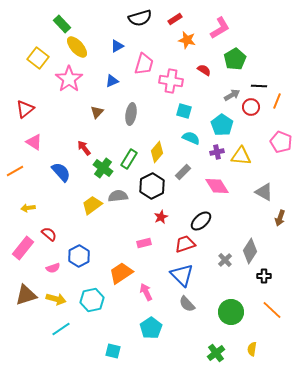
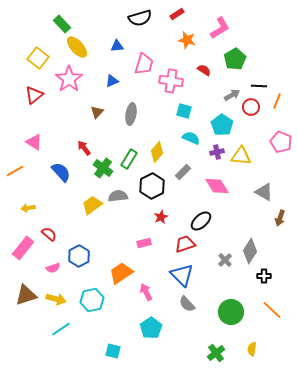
red rectangle at (175, 19): moved 2 px right, 5 px up
blue triangle at (117, 46): rotated 24 degrees clockwise
red triangle at (25, 109): moved 9 px right, 14 px up
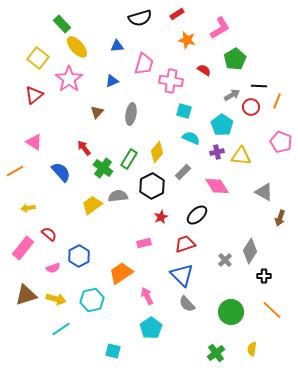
black ellipse at (201, 221): moved 4 px left, 6 px up
pink arrow at (146, 292): moved 1 px right, 4 px down
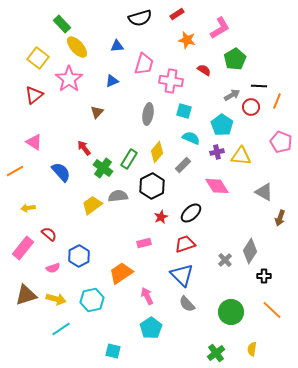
gray ellipse at (131, 114): moved 17 px right
gray rectangle at (183, 172): moved 7 px up
black ellipse at (197, 215): moved 6 px left, 2 px up
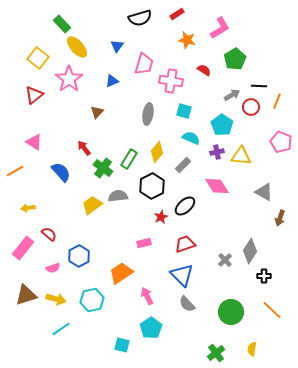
blue triangle at (117, 46): rotated 48 degrees counterclockwise
black ellipse at (191, 213): moved 6 px left, 7 px up
cyan square at (113, 351): moved 9 px right, 6 px up
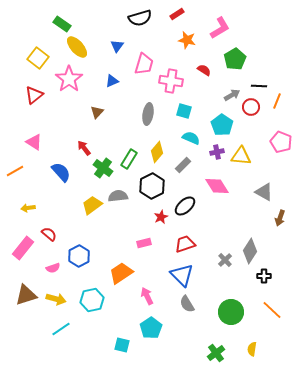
green rectangle at (62, 24): rotated 12 degrees counterclockwise
gray semicircle at (187, 304): rotated 12 degrees clockwise
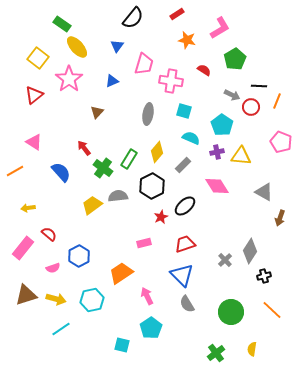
black semicircle at (140, 18): moved 7 px left; rotated 35 degrees counterclockwise
gray arrow at (232, 95): rotated 56 degrees clockwise
black cross at (264, 276): rotated 16 degrees counterclockwise
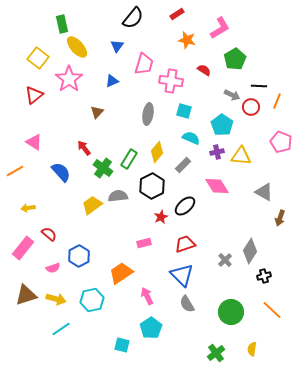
green rectangle at (62, 24): rotated 42 degrees clockwise
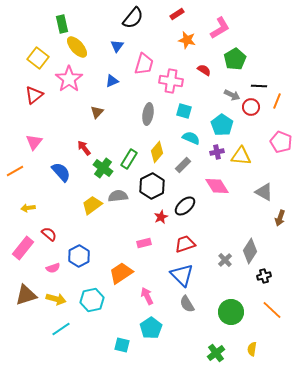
pink triangle at (34, 142): rotated 36 degrees clockwise
